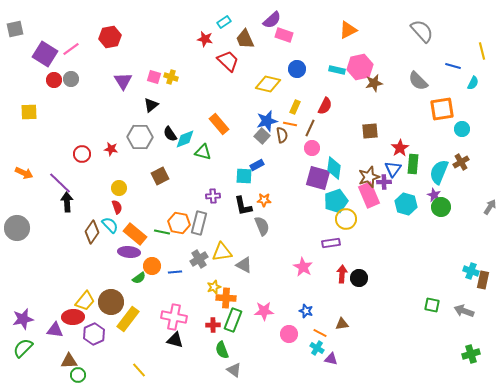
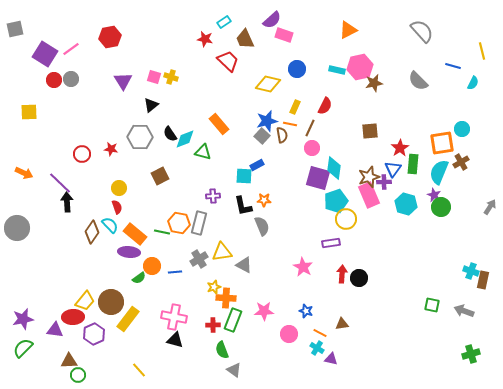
orange square at (442, 109): moved 34 px down
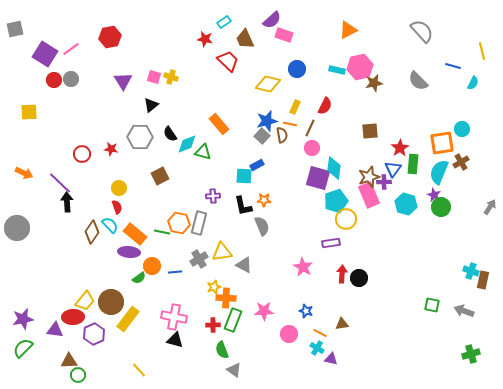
cyan diamond at (185, 139): moved 2 px right, 5 px down
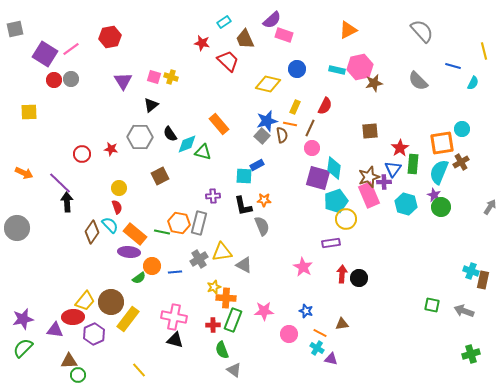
red star at (205, 39): moved 3 px left, 4 px down
yellow line at (482, 51): moved 2 px right
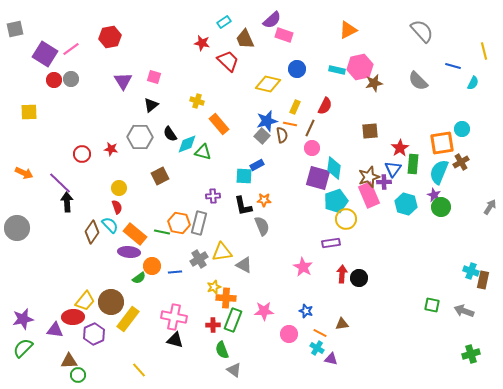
yellow cross at (171, 77): moved 26 px right, 24 px down
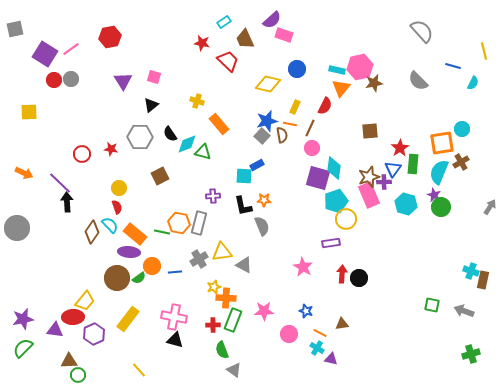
orange triangle at (348, 30): moved 7 px left, 58 px down; rotated 24 degrees counterclockwise
brown circle at (111, 302): moved 6 px right, 24 px up
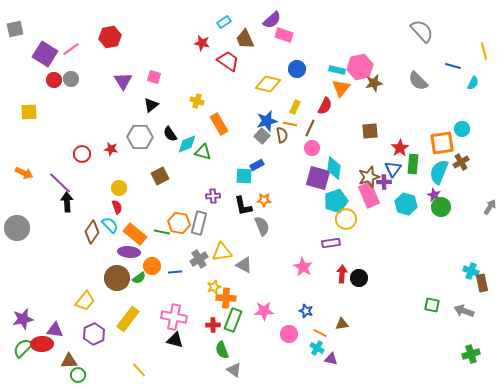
red trapezoid at (228, 61): rotated 10 degrees counterclockwise
orange rectangle at (219, 124): rotated 10 degrees clockwise
brown rectangle at (483, 280): moved 1 px left, 3 px down; rotated 24 degrees counterclockwise
red ellipse at (73, 317): moved 31 px left, 27 px down
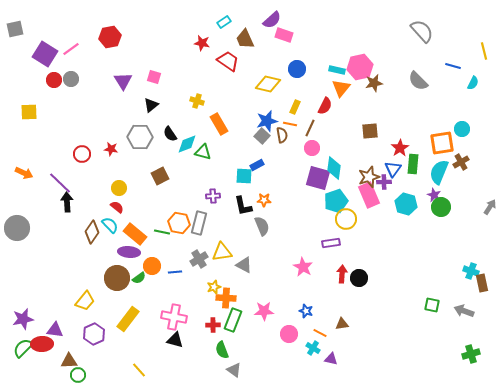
red semicircle at (117, 207): rotated 32 degrees counterclockwise
cyan cross at (317, 348): moved 4 px left
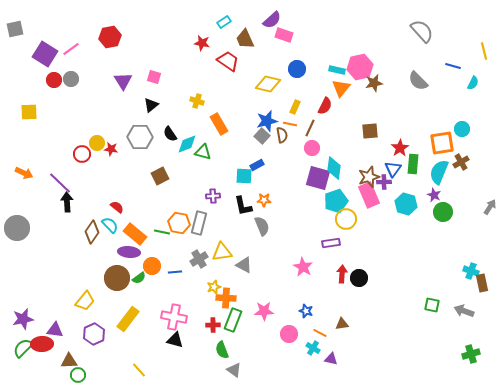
yellow circle at (119, 188): moved 22 px left, 45 px up
green circle at (441, 207): moved 2 px right, 5 px down
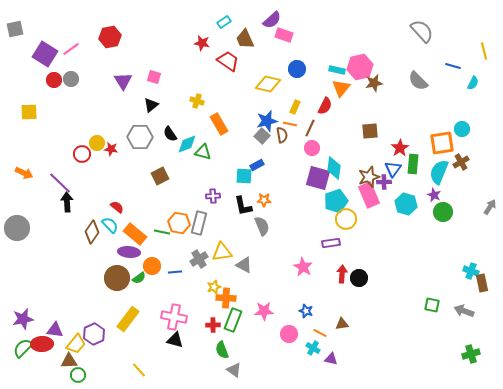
yellow trapezoid at (85, 301): moved 9 px left, 43 px down
